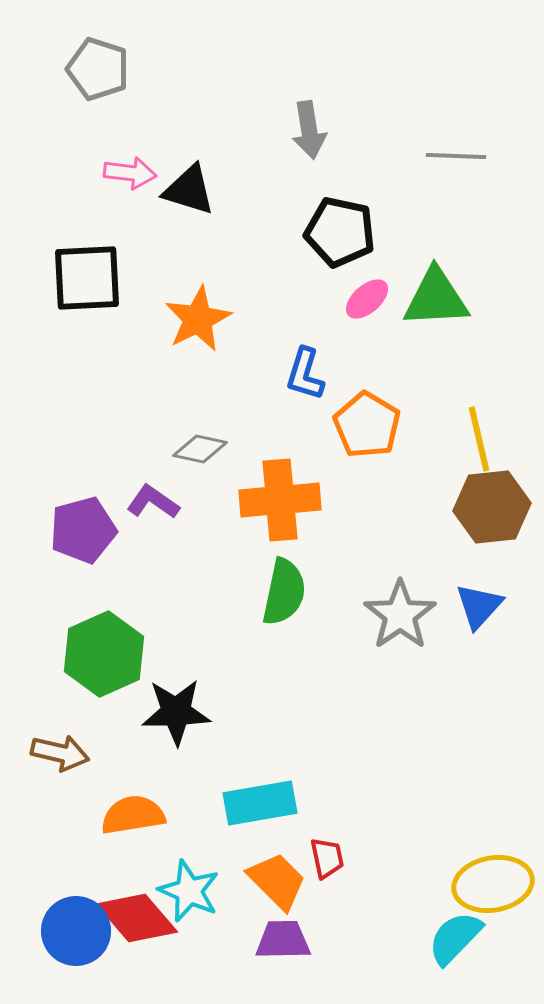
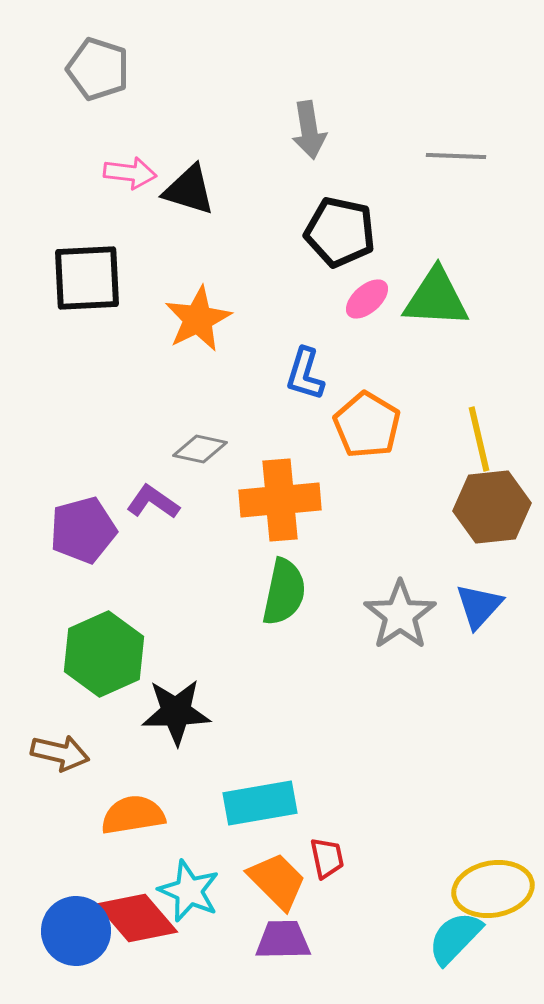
green triangle: rotated 6 degrees clockwise
yellow ellipse: moved 5 px down
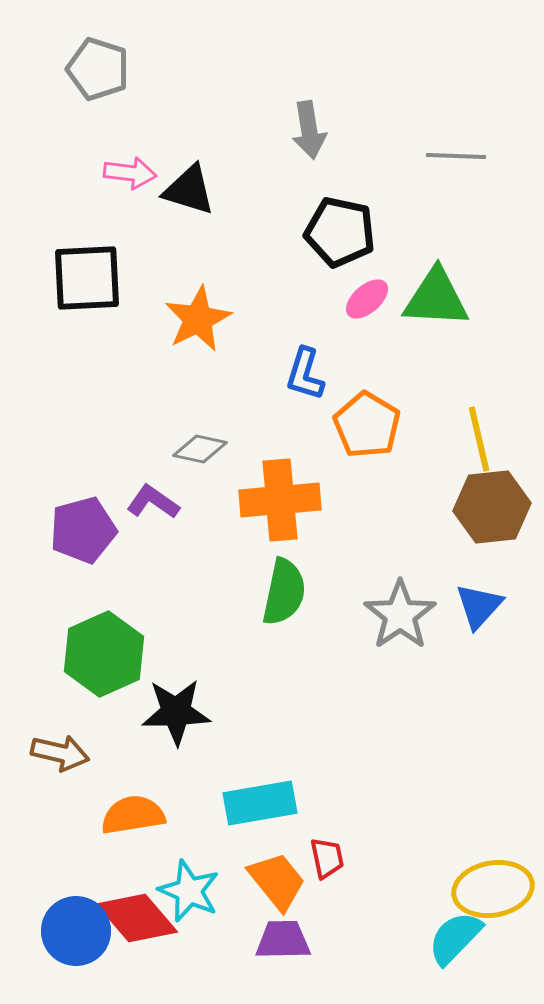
orange trapezoid: rotated 6 degrees clockwise
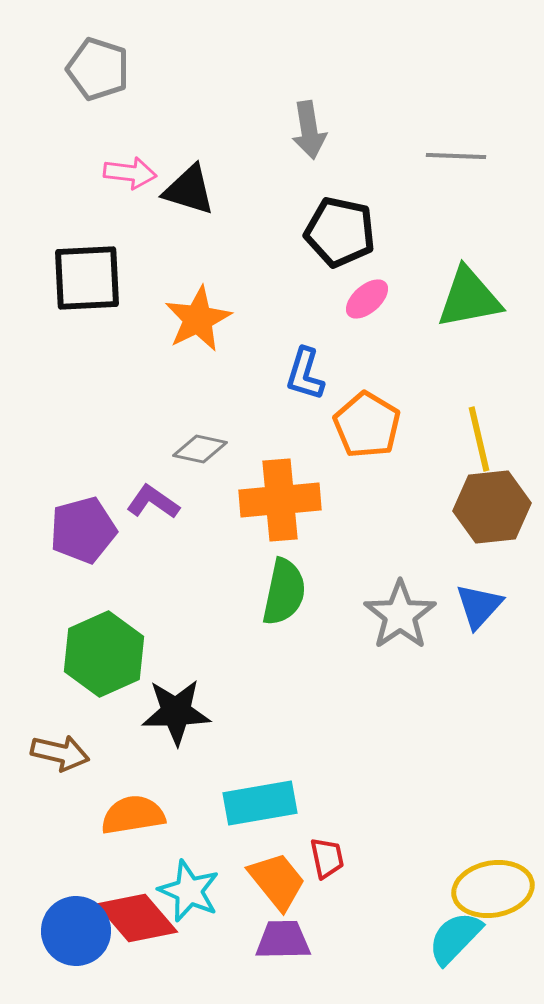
green triangle: moved 33 px right; rotated 14 degrees counterclockwise
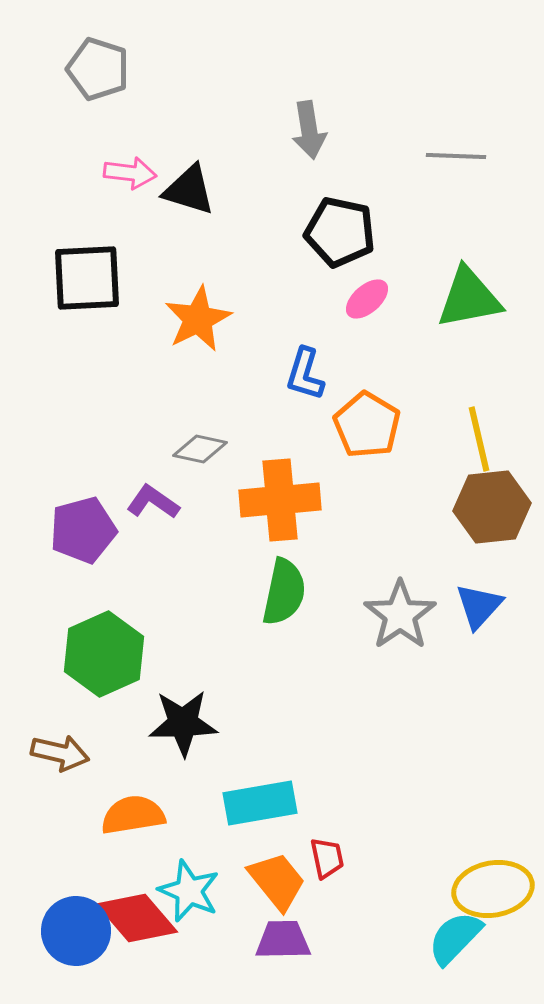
black star: moved 7 px right, 11 px down
